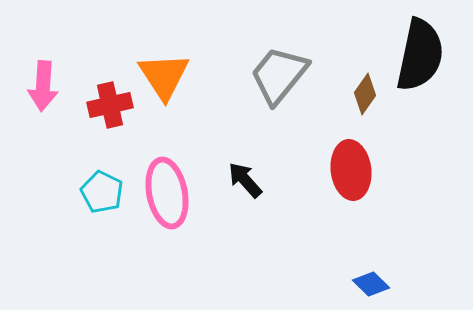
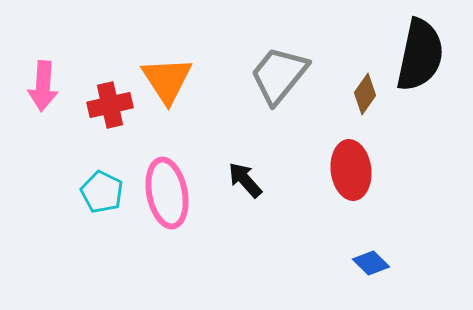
orange triangle: moved 3 px right, 4 px down
blue diamond: moved 21 px up
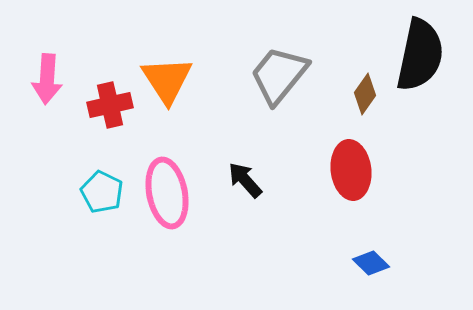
pink arrow: moved 4 px right, 7 px up
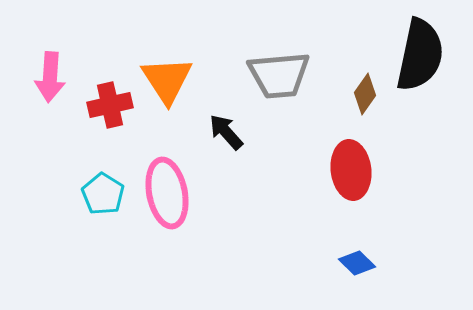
gray trapezoid: rotated 134 degrees counterclockwise
pink arrow: moved 3 px right, 2 px up
black arrow: moved 19 px left, 48 px up
cyan pentagon: moved 1 px right, 2 px down; rotated 6 degrees clockwise
blue diamond: moved 14 px left
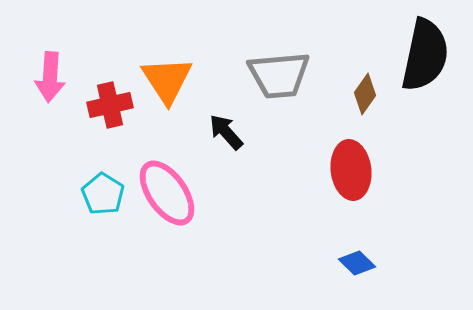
black semicircle: moved 5 px right
pink ellipse: rotated 24 degrees counterclockwise
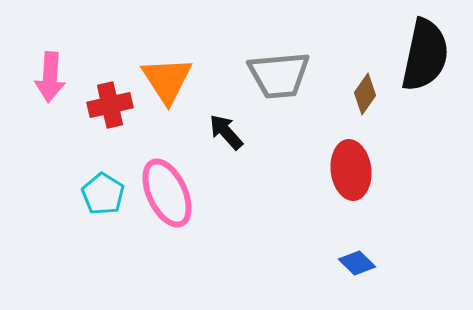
pink ellipse: rotated 10 degrees clockwise
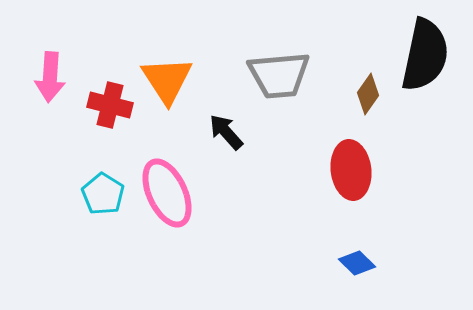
brown diamond: moved 3 px right
red cross: rotated 27 degrees clockwise
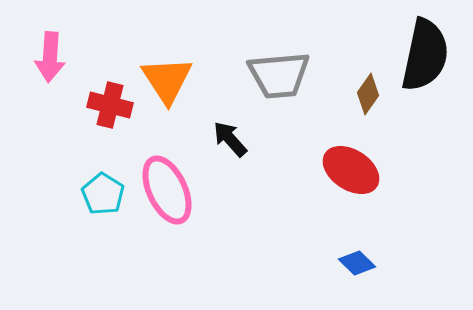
pink arrow: moved 20 px up
black arrow: moved 4 px right, 7 px down
red ellipse: rotated 50 degrees counterclockwise
pink ellipse: moved 3 px up
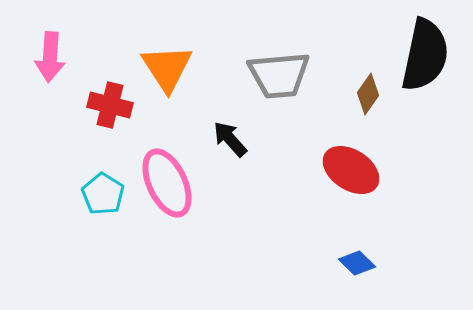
orange triangle: moved 12 px up
pink ellipse: moved 7 px up
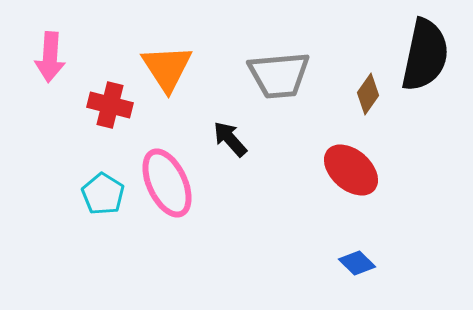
red ellipse: rotated 8 degrees clockwise
